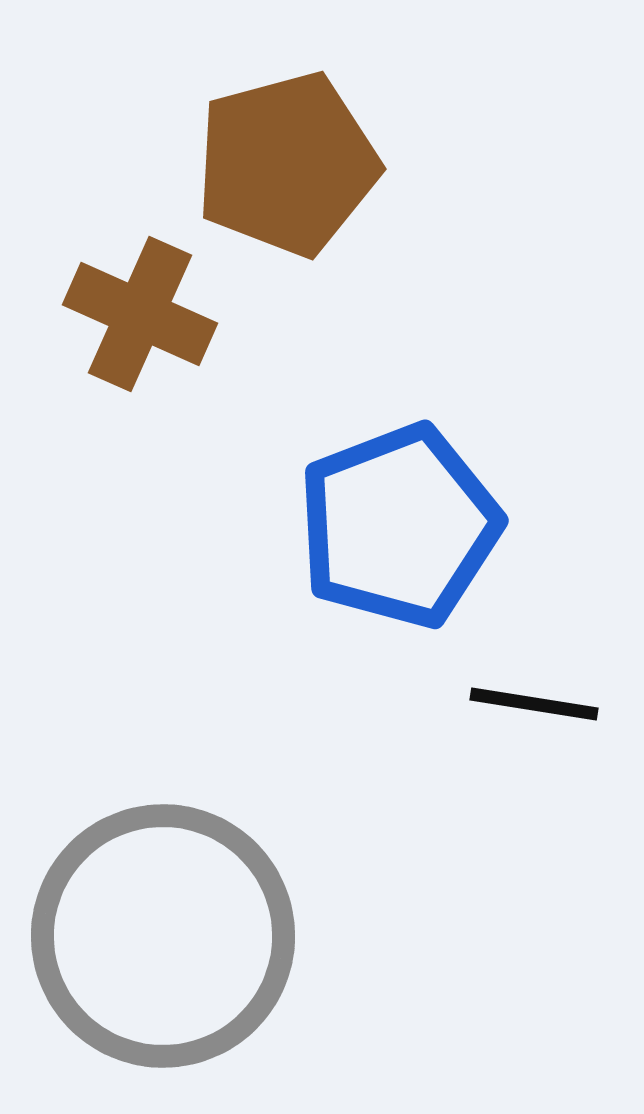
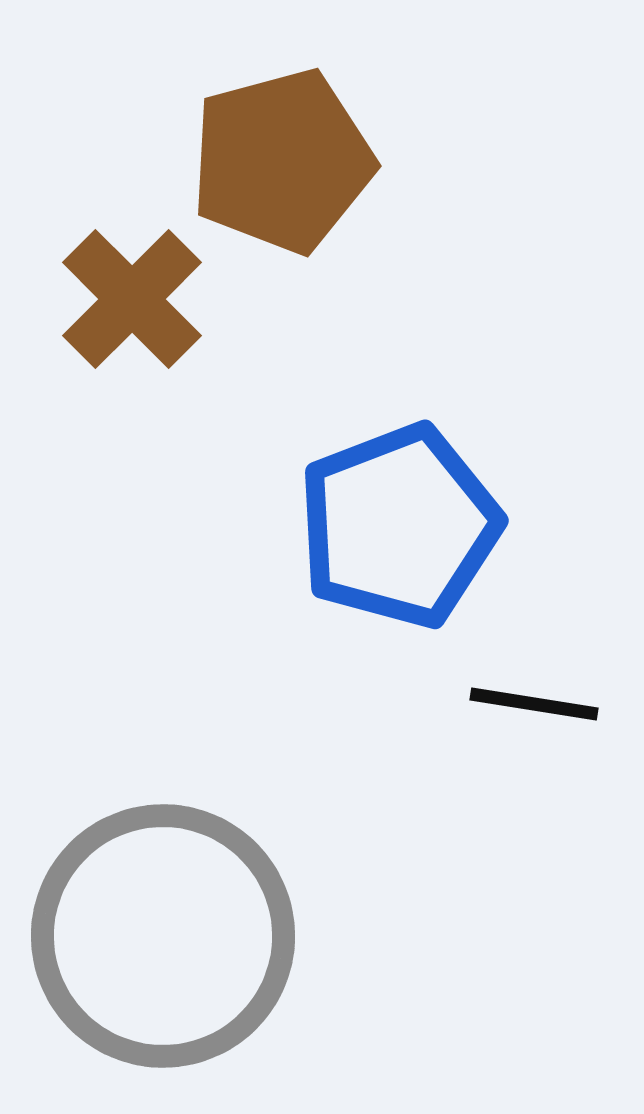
brown pentagon: moved 5 px left, 3 px up
brown cross: moved 8 px left, 15 px up; rotated 21 degrees clockwise
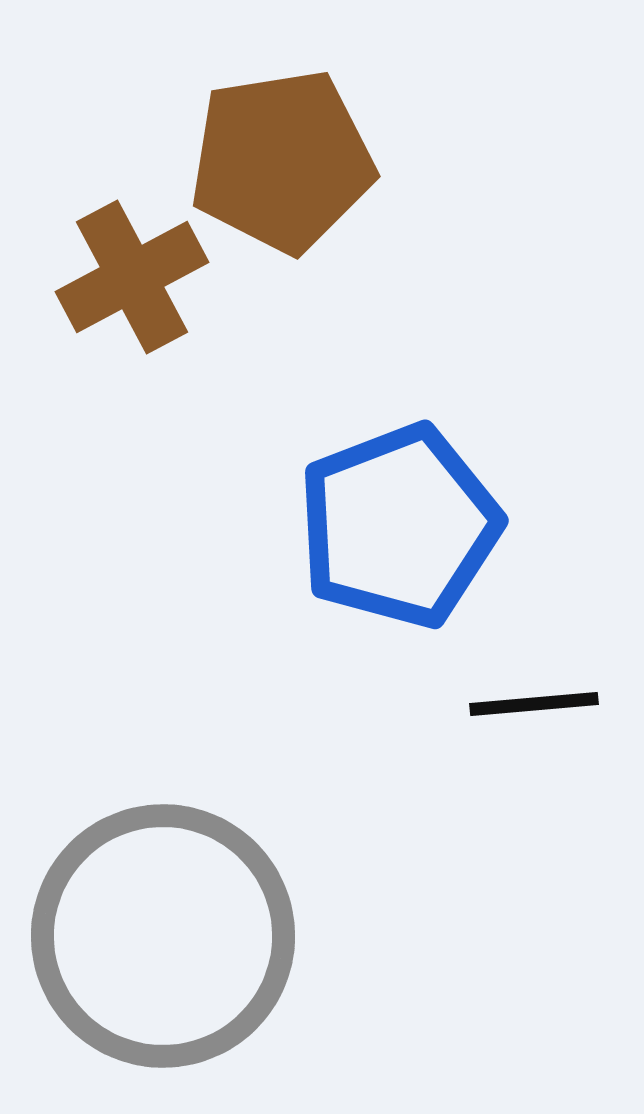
brown pentagon: rotated 6 degrees clockwise
brown cross: moved 22 px up; rotated 17 degrees clockwise
black line: rotated 14 degrees counterclockwise
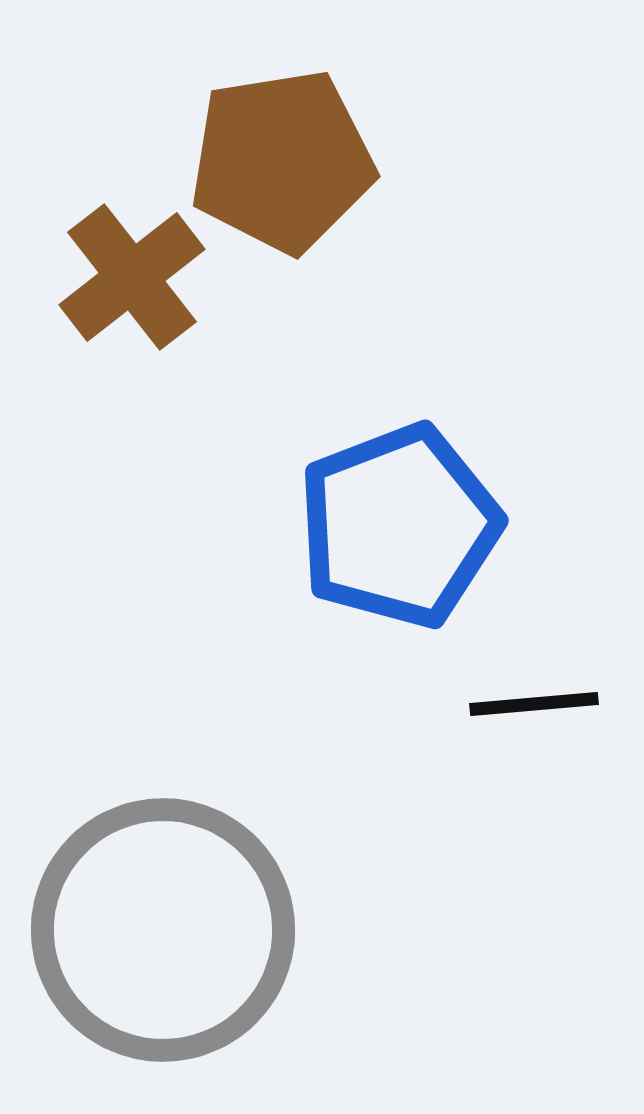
brown cross: rotated 10 degrees counterclockwise
gray circle: moved 6 px up
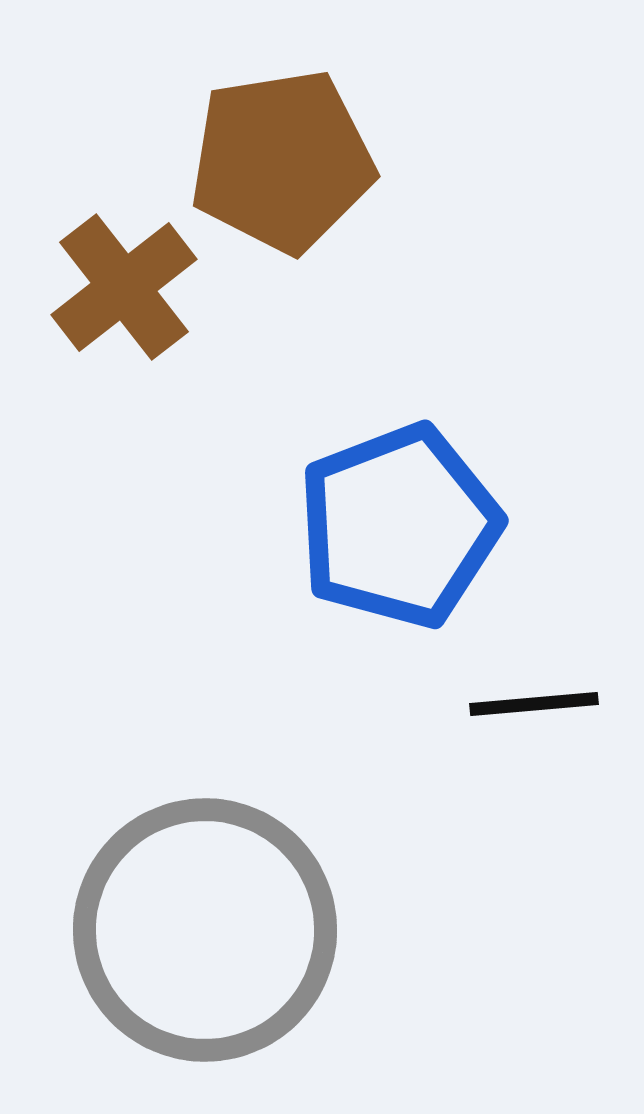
brown cross: moved 8 px left, 10 px down
gray circle: moved 42 px right
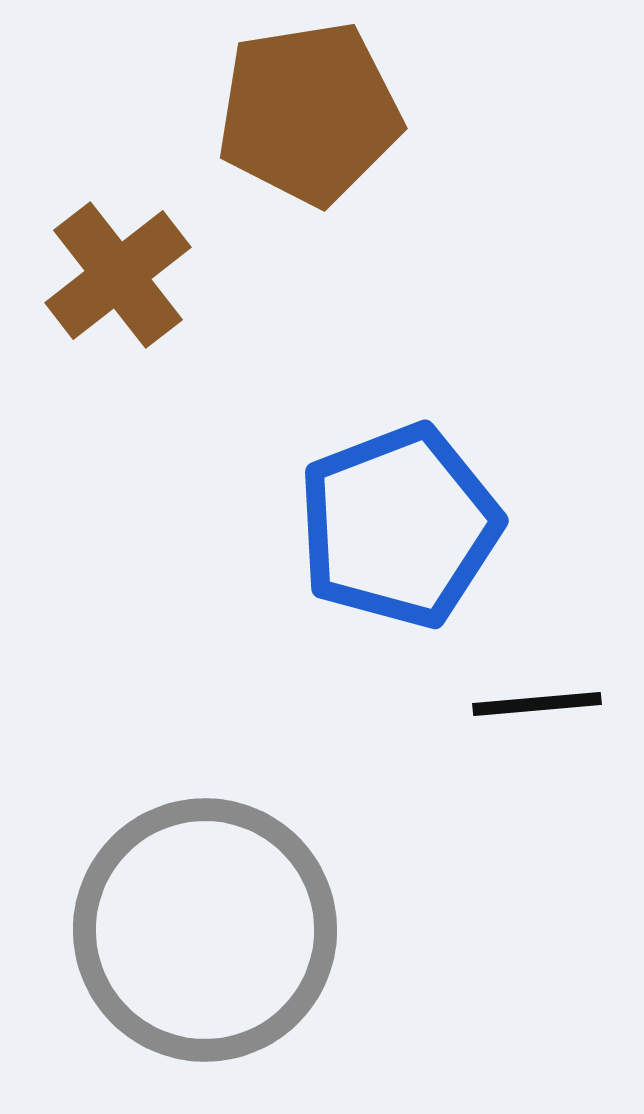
brown pentagon: moved 27 px right, 48 px up
brown cross: moved 6 px left, 12 px up
black line: moved 3 px right
